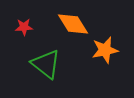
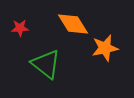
red star: moved 4 px left, 1 px down
orange star: moved 2 px up
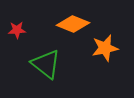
orange diamond: rotated 36 degrees counterclockwise
red star: moved 3 px left, 2 px down
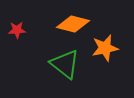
orange diamond: rotated 8 degrees counterclockwise
green triangle: moved 19 px right
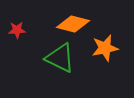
green triangle: moved 5 px left, 6 px up; rotated 12 degrees counterclockwise
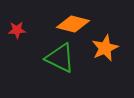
orange star: rotated 12 degrees counterclockwise
